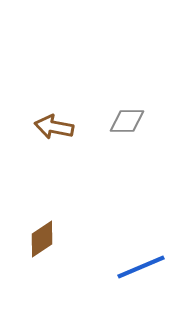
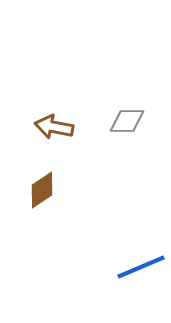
brown diamond: moved 49 px up
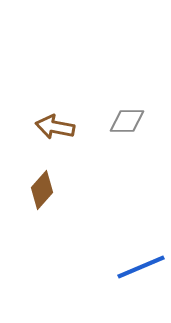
brown arrow: moved 1 px right
brown diamond: rotated 15 degrees counterclockwise
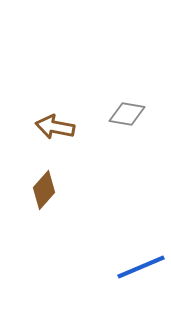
gray diamond: moved 7 px up; rotated 9 degrees clockwise
brown diamond: moved 2 px right
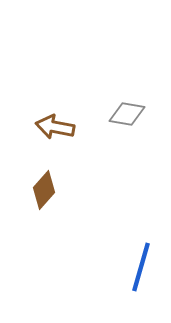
blue line: rotated 51 degrees counterclockwise
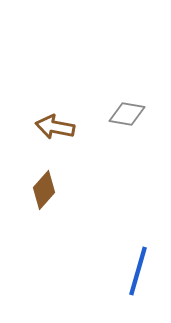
blue line: moved 3 px left, 4 px down
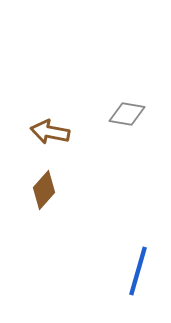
brown arrow: moved 5 px left, 5 px down
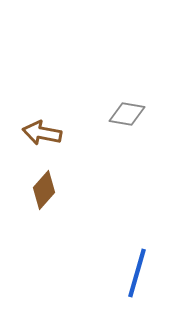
brown arrow: moved 8 px left, 1 px down
blue line: moved 1 px left, 2 px down
